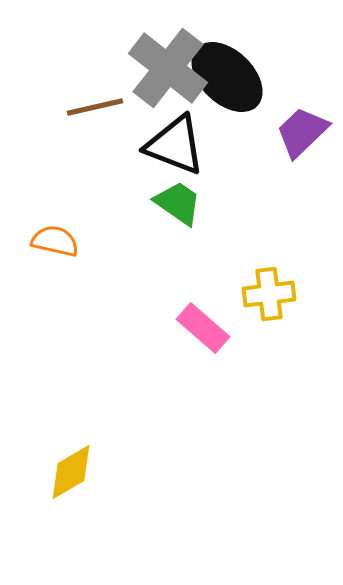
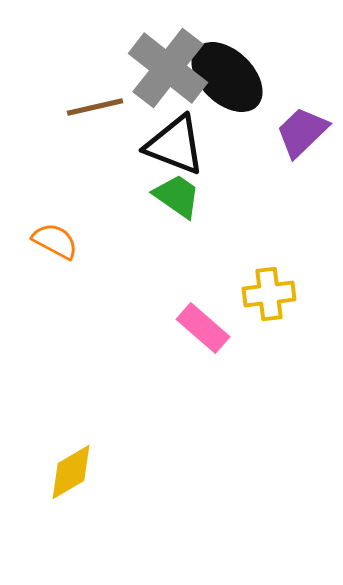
green trapezoid: moved 1 px left, 7 px up
orange semicircle: rotated 15 degrees clockwise
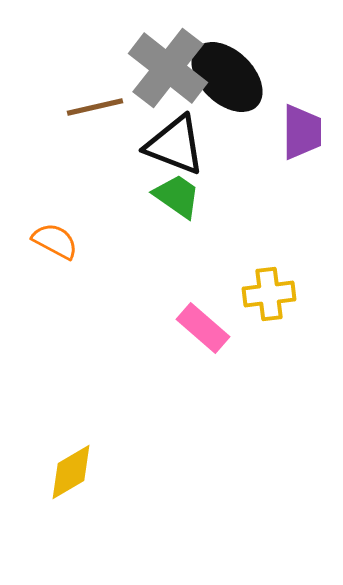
purple trapezoid: rotated 134 degrees clockwise
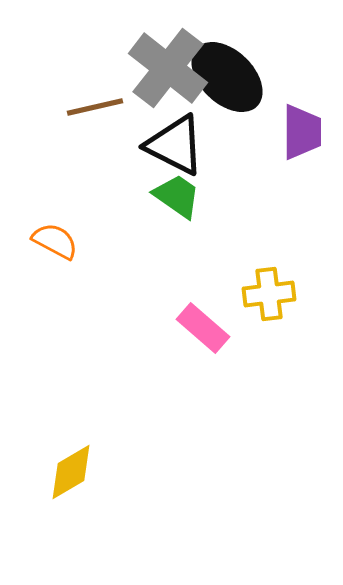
black triangle: rotated 6 degrees clockwise
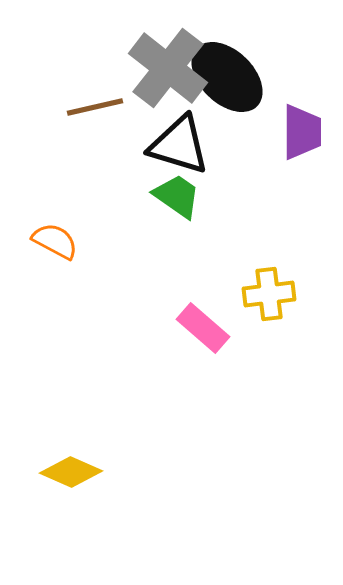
black triangle: moved 4 px right; rotated 10 degrees counterclockwise
yellow diamond: rotated 54 degrees clockwise
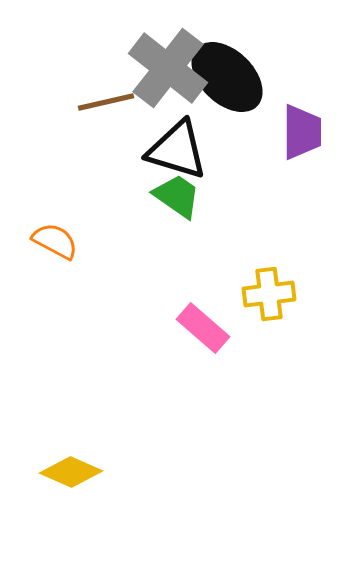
brown line: moved 11 px right, 5 px up
black triangle: moved 2 px left, 5 px down
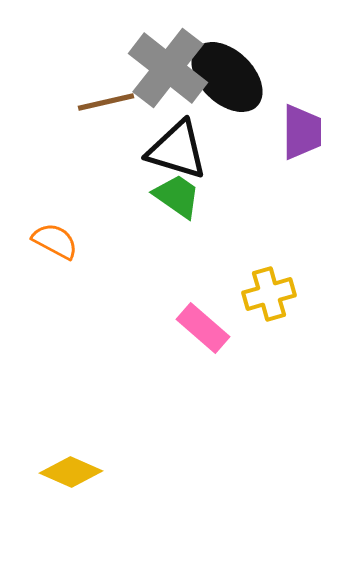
yellow cross: rotated 9 degrees counterclockwise
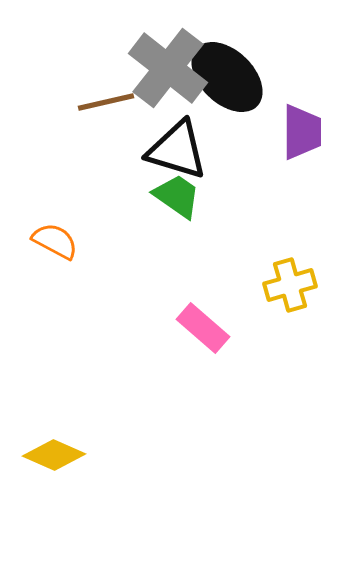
yellow cross: moved 21 px right, 9 px up
yellow diamond: moved 17 px left, 17 px up
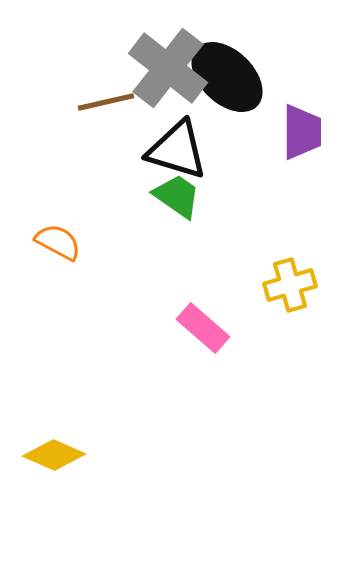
orange semicircle: moved 3 px right, 1 px down
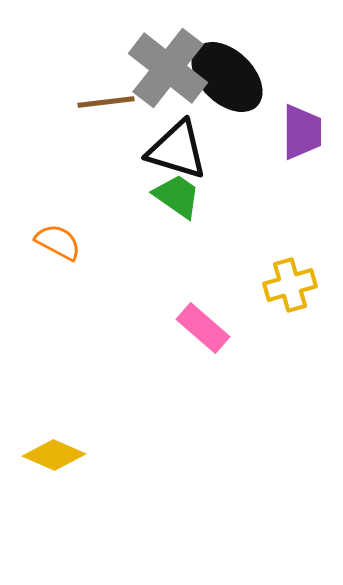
brown line: rotated 6 degrees clockwise
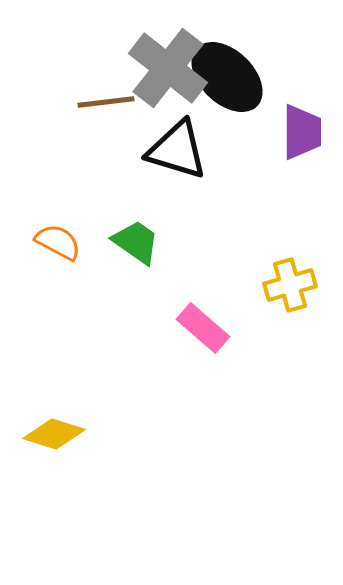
green trapezoid: moved 41 px left, 46 px down
yellow diamond: moved 21 px up; rotated 6 degrees counterclockwise
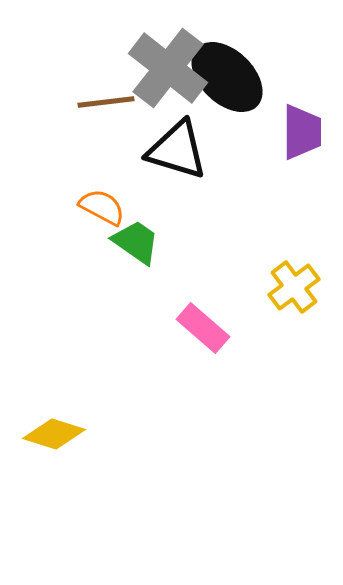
orange semicircle: moved 44 px right, 35 px up
yellow cross: moved 4 px right, 2 px down; rotated 21 degrees counterclockwise
